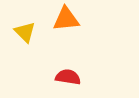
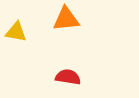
yellow triangle: moved 9 px left; rotated 35 degrees counterclockwise
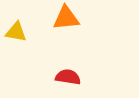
orange triangle: moved 1 px up
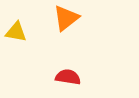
orange triangle: rotated 32 degrees counterclockwise
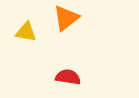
yellow triangle: moved 10 px right
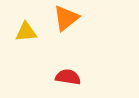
yellow triangle: rotated 15 degrees counterclockwise
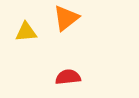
red semicircle: rotated 15 degrees counterclockwise
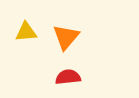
orange triangle: moved 19 px down; rotated 12 degrees counterclockwise
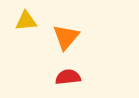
yellow triangle: moved 11 px up
